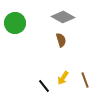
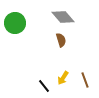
gray diamond: rotated 20 degrees clockwise
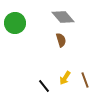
yellow arrow: moved 2 px right
